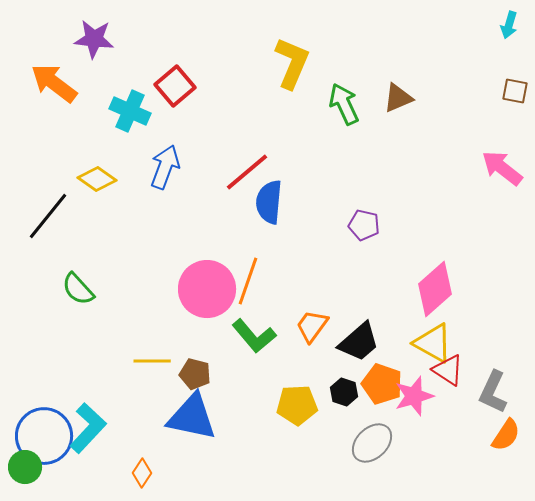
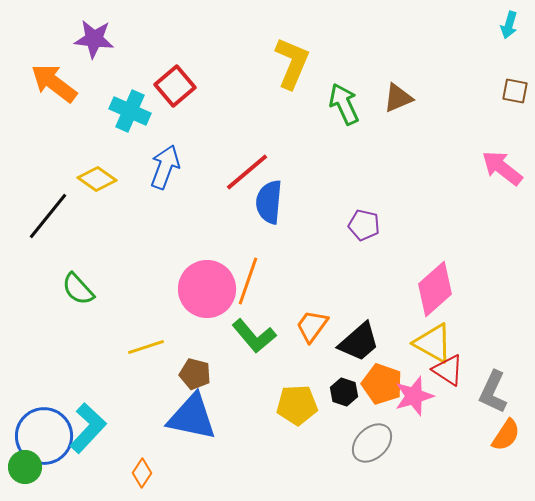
yellow line: moved 6 px left, 14 px up; rotated 18 degrees counterclockwise
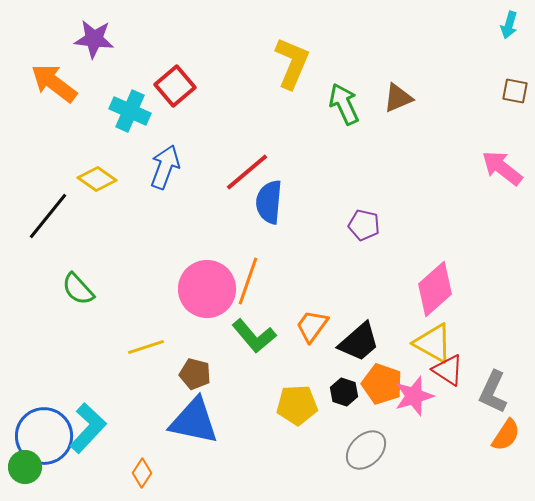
blue triangle: moved 2 px right, 4 px down
gray ellipse: moved 6 px left, 7 px down
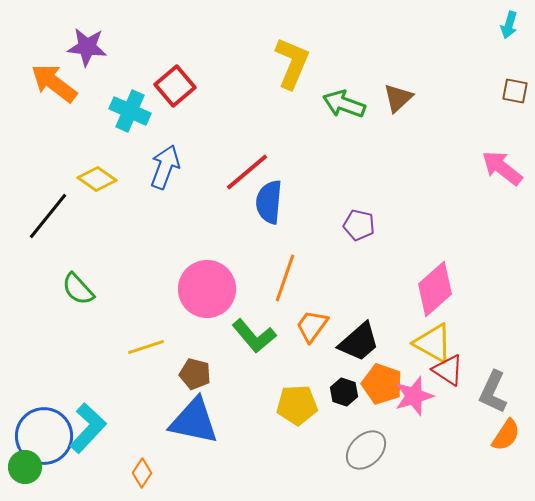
purple star: moved 7 px left, 8 px down
brown triangle: rotated 20 degrees counterclockwise
green arrow: rotated 45 degrees counterclockwise
purple pentagon: moved 5 px left
orange line: moved 37 px right, 3 px up
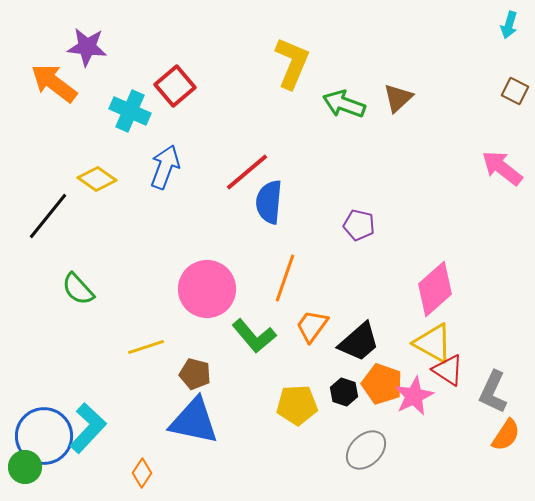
brown square: rotated 16 degrees clockwise
pink star: rotated 9 degrees counterclockwise
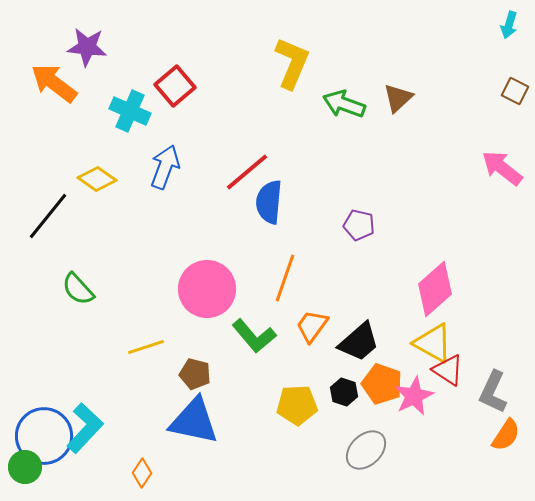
cyan L-shape: moved 3 px left
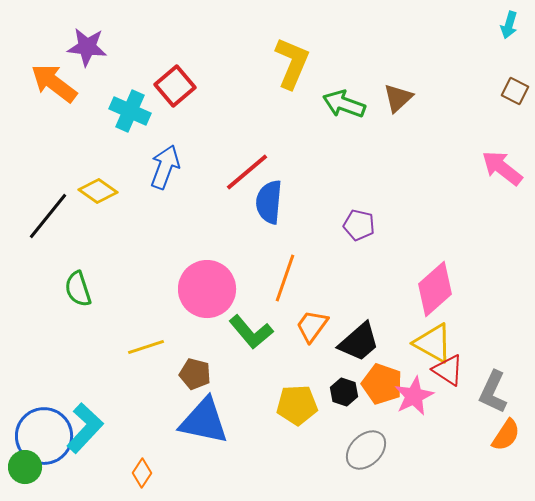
yellow diamond: moved 1 px right, 12 px down
green semicircle: rotated 24 degrees clockwise
green L-shape: moved 3 px left, 4 px up
blue triangle: moved 10 px right
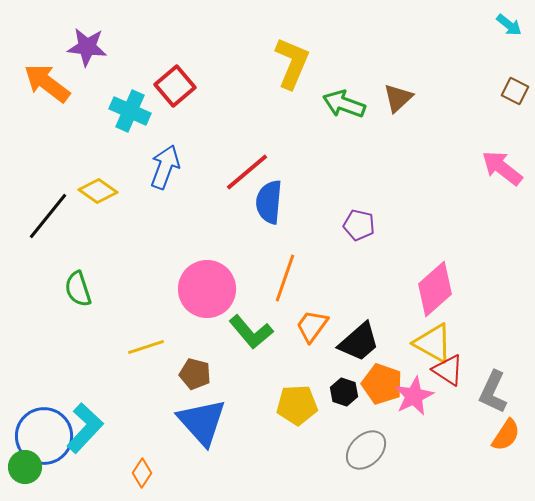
cyan arrow: rotated 68 degrees counterclockwise
orange arrow: moved 7 px left
blue triangle: moved 2 px left, 1 px down; rotated 36 degrees clockwise
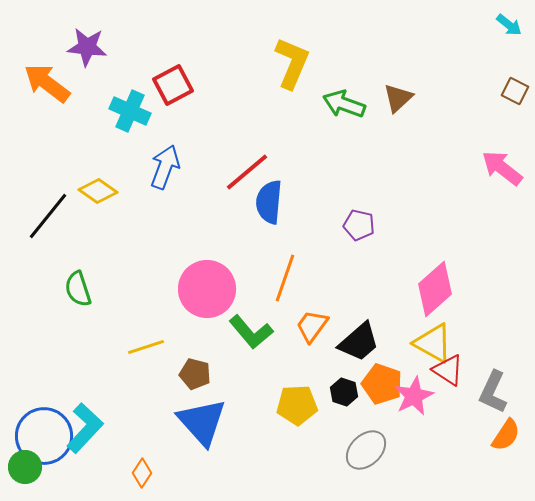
red square: moved 2 px left, 1 px up; rotated 12 degrees clockwise
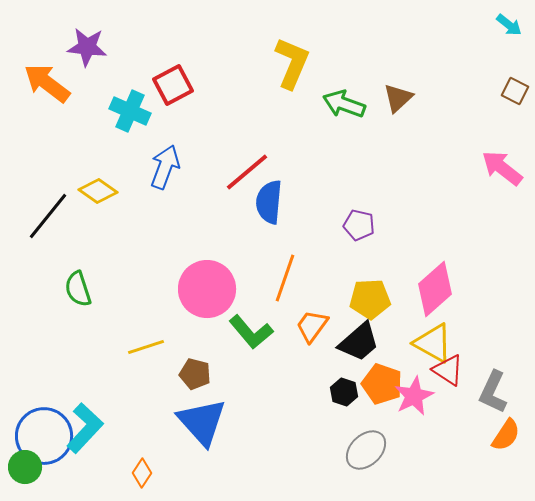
yellow pentagon: moved 73 px right, 106 px up
